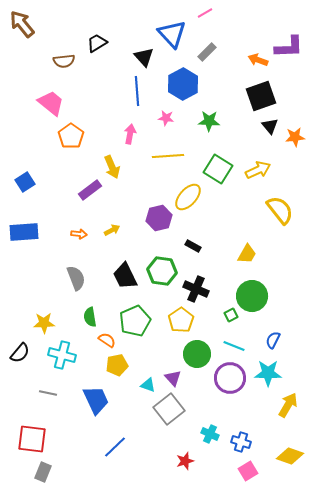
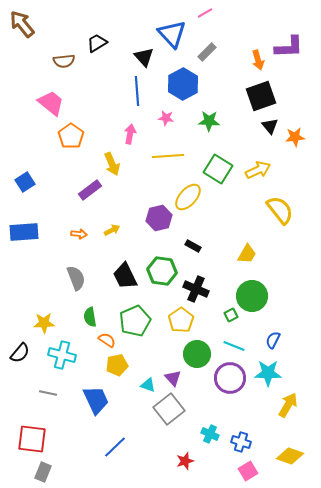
orange arrow at (258, 60): rotated 126 degrees counterclockwise
yellow arrow at (112, 167): moved 3 px up
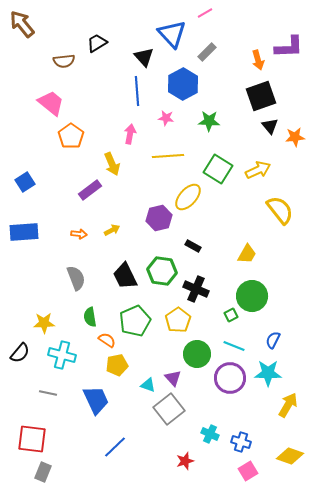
yellow pentagon at (181, 320): moved 3 px left
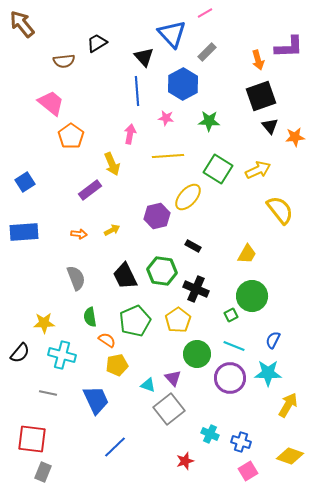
purple hexagon at (159, 218): moved 2 px left, 2 px up
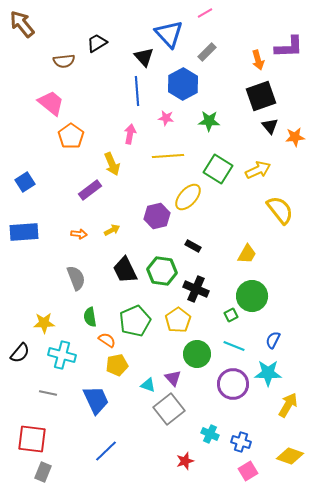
blue triangle at (172, 34): moved 3 px left
black trapezoid at (125, 276): moved 6 px up
purple circle at (230, 378): moved 3 px right, 6 px down
blue line at (115, 447): moved 9 px left, 4 px down
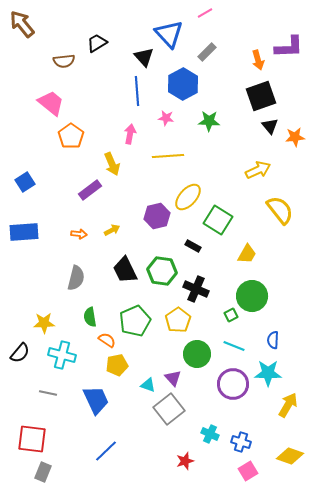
green square at (218, 169): moved 51 px down
gray semicircle at (76, 278): rotated 35 degrees clockwise
blue semicircle at (273, 340): rotated 24 degrees counterclockwise
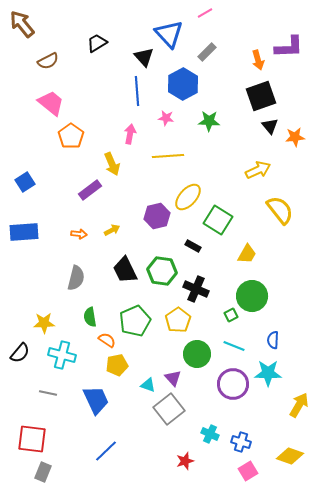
brown semicircle at (64, 61): moved 16 px left; rotated 20 degrees counterclockwise
yellow arrow at (288, 405): moved 11 px right
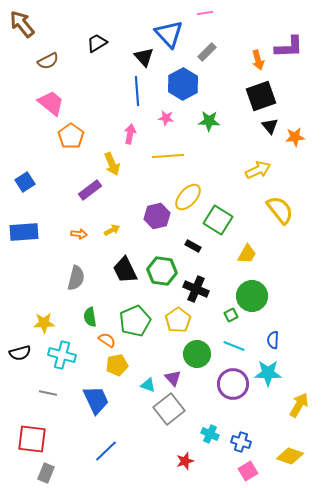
pink line at (205, 13): rotated 21 degrees clockwise
black semicircle at (20, 353): rotated 35 degrees clockwise
gray rectangle at (43, 472): moved 3 px right, 1 px down
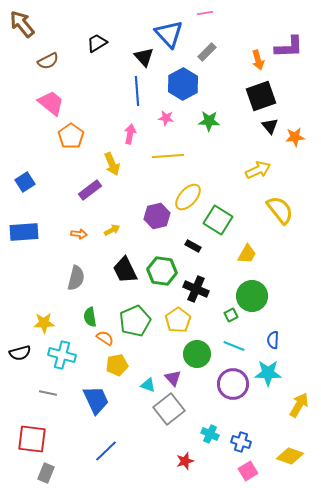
orange semicircle at (107, 340): moved 2 px left, 2 px up
